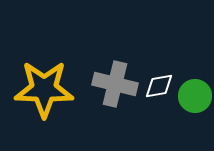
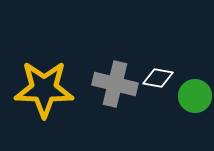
white diamond: moved 1 px left, 8 px up; rotated 20 degrees clockwise
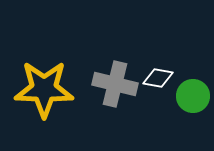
green circle: moved 2 px left
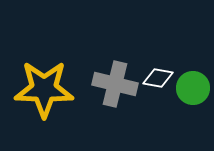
green circle: moved 8 px up
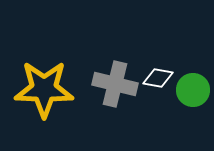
green circle: moved 2 px down
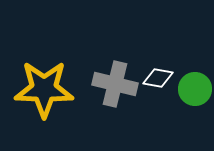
green circle: moved 2 px right, 1 px up
